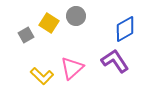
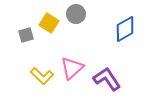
gray circle: moved 2 px up
gray square: rotated 14 degrees clockwise
purple L-shape: moved 8 px left, 18 px down
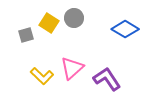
gray circle: moved 2 px left, 4 px down
blue diamond: rotated 60 degrees clockwise
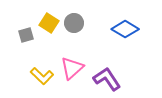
gray circle: moved 5 px down
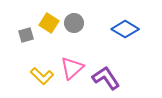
purple L-shape: moved 1 px left, 1 px up
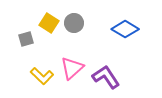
gray square: moved 4 px down
purple L-shape: moved 1 px up
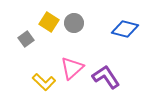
yellow square: moved 1 px up
blue diamond: rotated 16 degrees counterclockwise
gray square: rotated 21 degrees counterclockwise
yellow L-shape: moved 2 px right, 6 px down
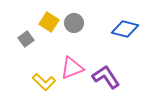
pink triangle: rotated 20 degrees clockwise
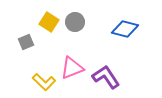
gray circle: moved 1 px right, 1 px up
gray square: moved 3 px down; rotated 14 degrees clockwise
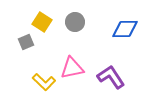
yellow square: moved 7 px left
blue diamond: rotated 16 degrees counterclockwise
pink triangle: rotated 10 degrees clockwise
purple L-shape: moved 5 px right
